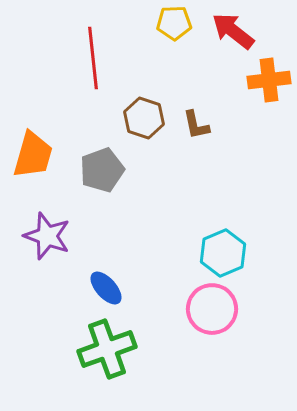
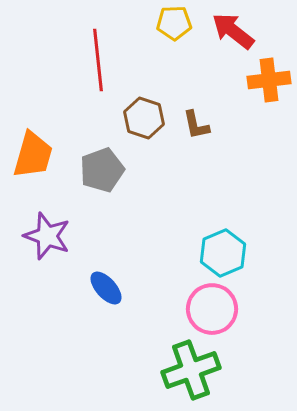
red line: moved 5 px right, 2 px down
green cross: moved 84 px right, 21 px down
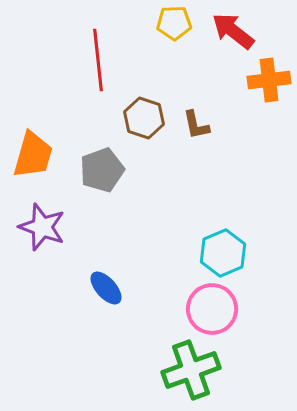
purple star: moved 5 px left, 9 px up
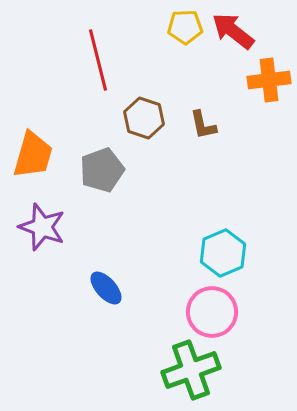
yellow pentagon: moved 11 px right, 4 px down
red line: rotated 8 degrees counterclockwise
brown L-shape: moved 7 px right
pink circle: moved 3 px down
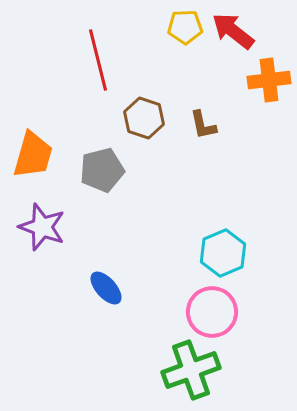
gray pentagon: rotated 6 degrees clockwise
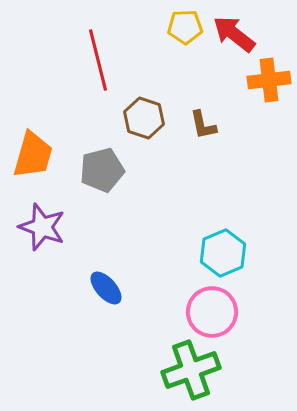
red arrow: moved 1 px right, 3 px down
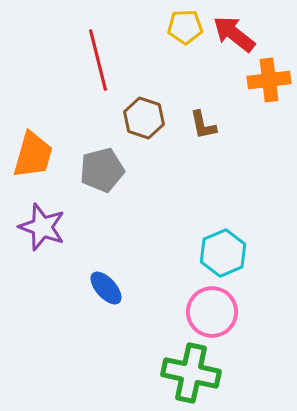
green cross: moved 3 px down; rotated 32 degrees clockwise
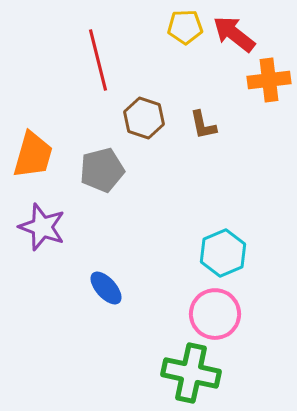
pink circle: moved 3 px right, 2 px down
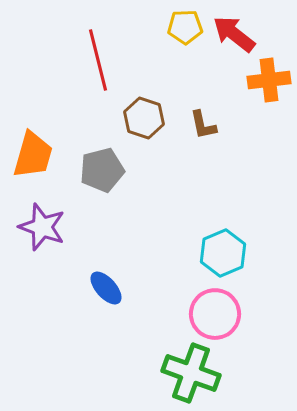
green cross: rotated 8 degrees clockwise
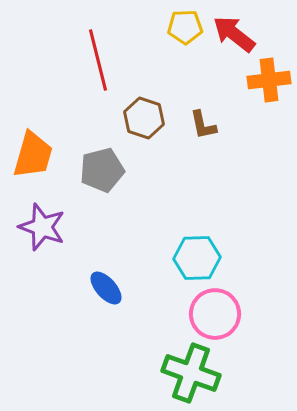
cyan hexagon: moved 26 px left, 5 px down; rotated 21 degrees clockwise
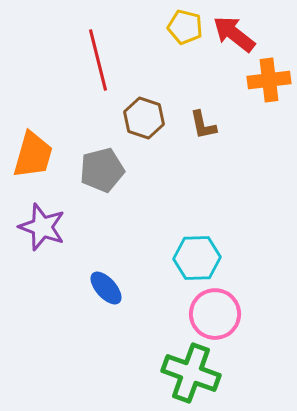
yellow pentagon: rotated 16 degrees clockwise
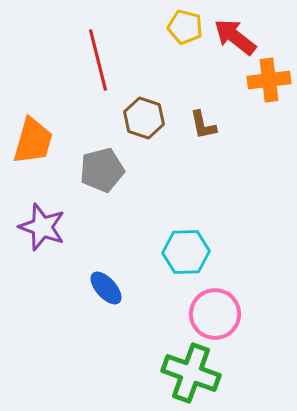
red arrow: moved 1 px right, 3 px down
orange trapezoid: moved 14 px up
cyan hexagon: moved 11 px left, 6 px up
